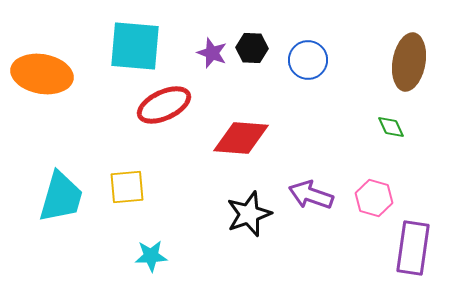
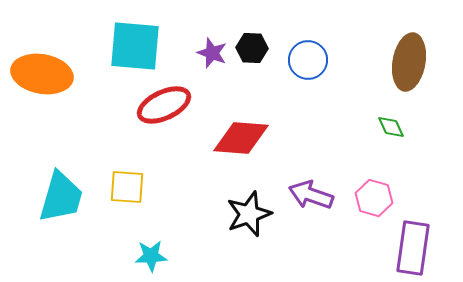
yellow square: rotated 9 degrees clockwise
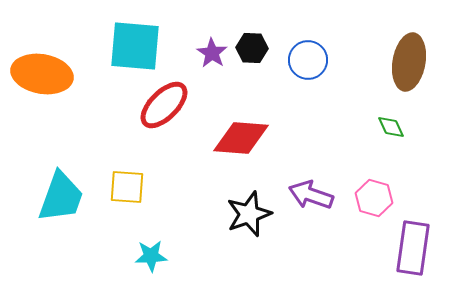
purple star: rotated 12 degrees clockwise
red ellipse: rotated 20 degrees counterclockwise
cyan trapezoid: rotated 4 degrees clockwise
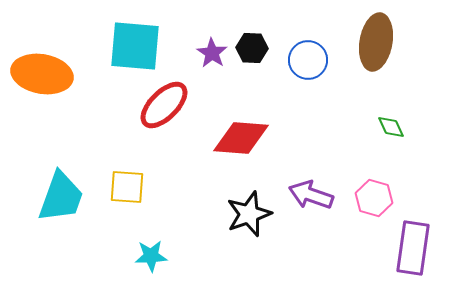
brown ellipse: moved 33 px left, 20 px up
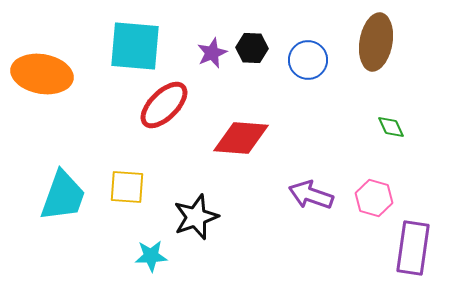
purple star: rotated 16 degrees clockwise
cyan trapezoid: moved 2 px right, 1 px up
black star: moved 53 px left, 3 px down
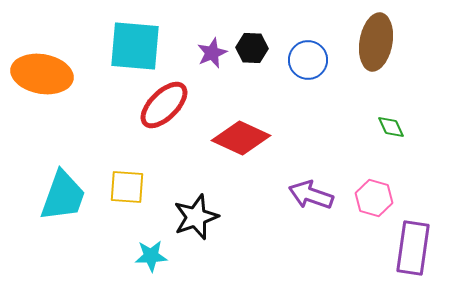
red diamond: rotated 20 degrees clockwise
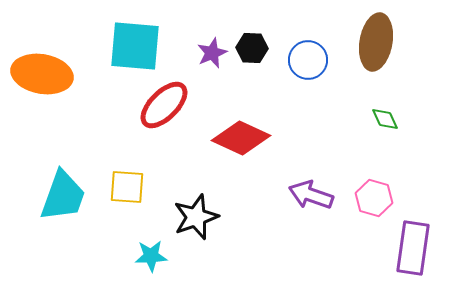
green diamond: moved 6 px left, 8 px up
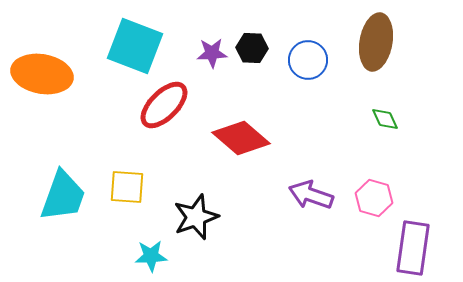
cyan square: rotated 16 degrees clockwise
purple star: rotated 20 degrees clockwise
red diamond: rotated 16 degrees clockwise
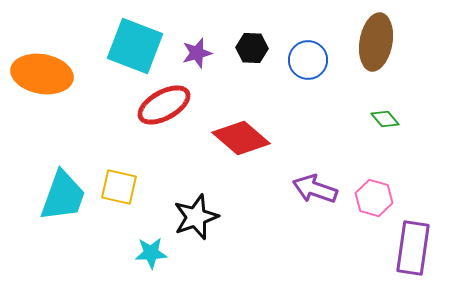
purple star: moved 15 px left; rotated 12 degrees counterclockwise
red ellipse: rotated 16 degrees clockwise
green diamond: rotated 16 degrees counterclockwise
yellow square: moved 8 px left; rotated 9 degrees clockwise
purple arrow: moved 4 px right, 6 px up
cyan star: moved 3 px up
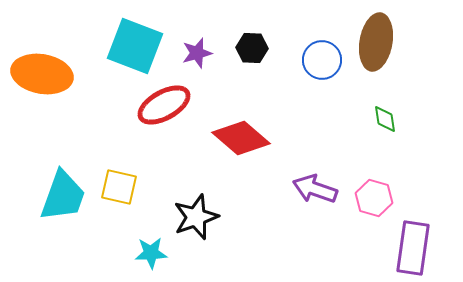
blue circle: moved 14 px right
green diamond: rotated 32 degrees clockwise
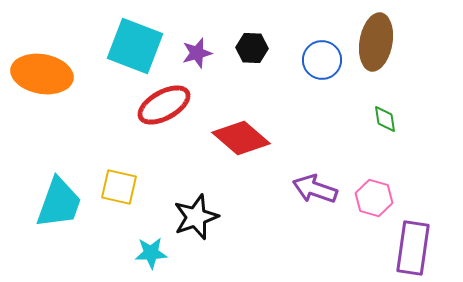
cyan trapezoid: moved 4 px left, 7 px down
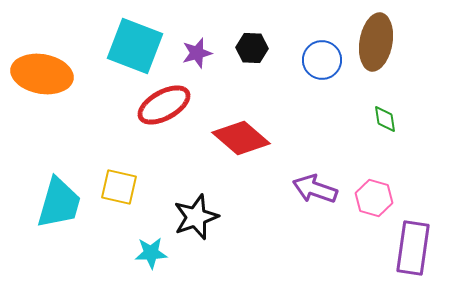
cyan trapezoid: rotated 4 degrees counterclockwise
